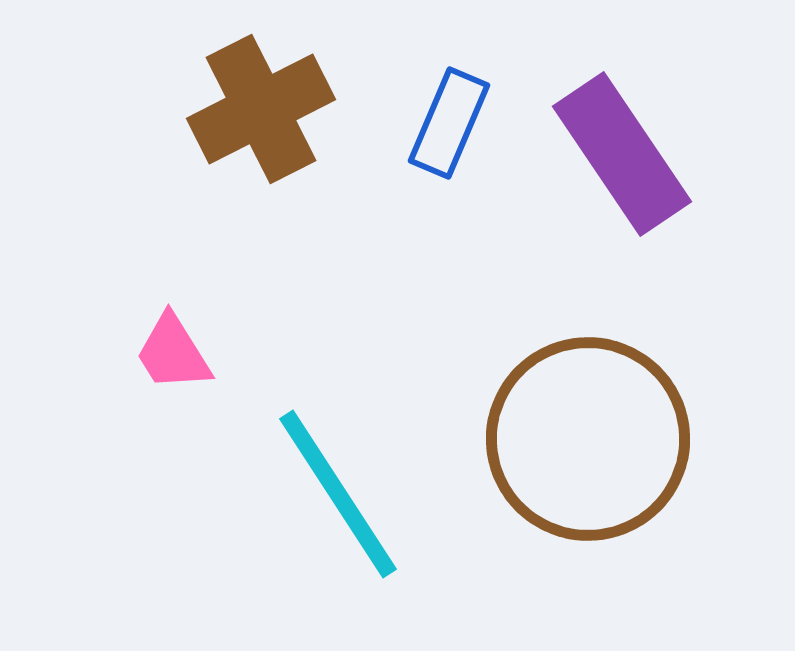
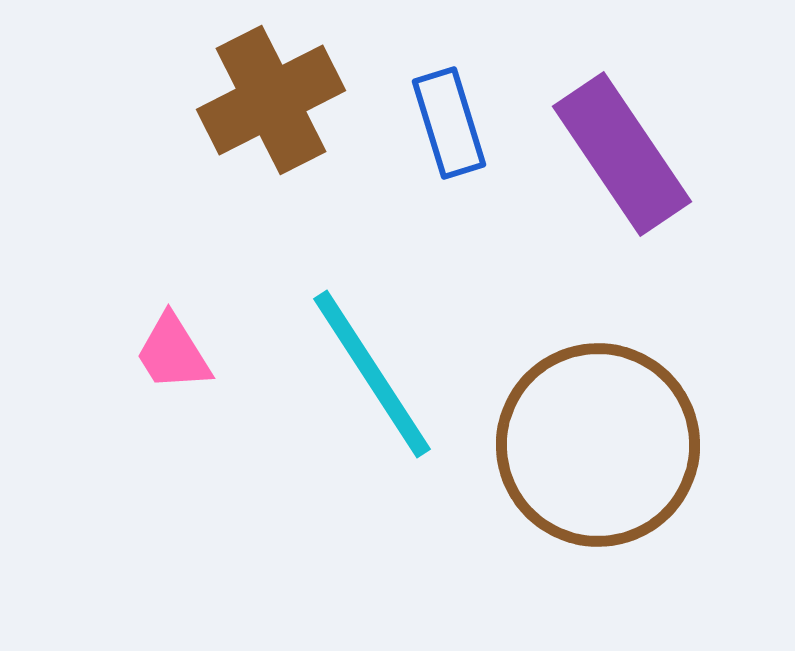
brown cross: moved 10 px right, 9 px up
blue rectangle: rotated 40 degrees counterclockwise
brown circle: moved 10 px right, 6 px down
cyan line: moved 34 px right, 120 px up
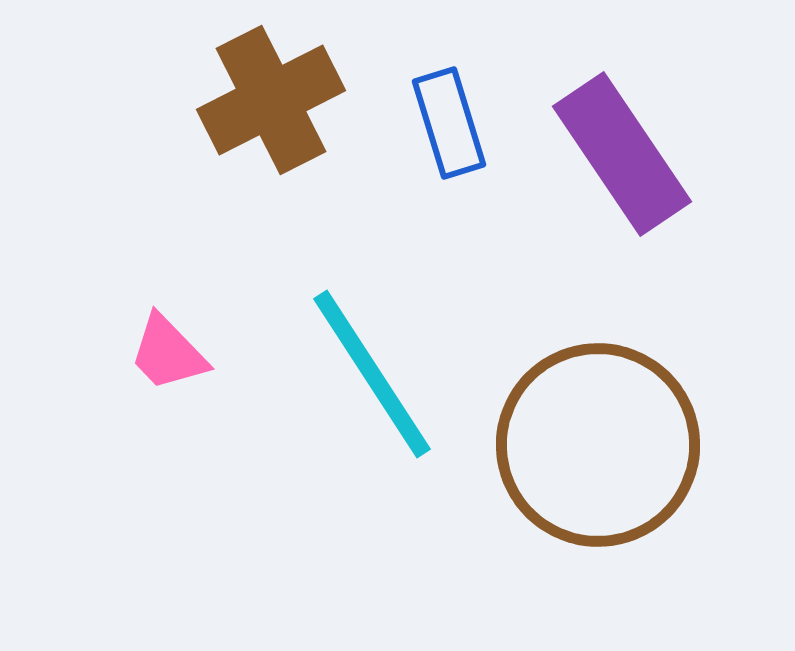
pink trapezoid: moved 5 px left; rotated 12 degrees counterclockwise
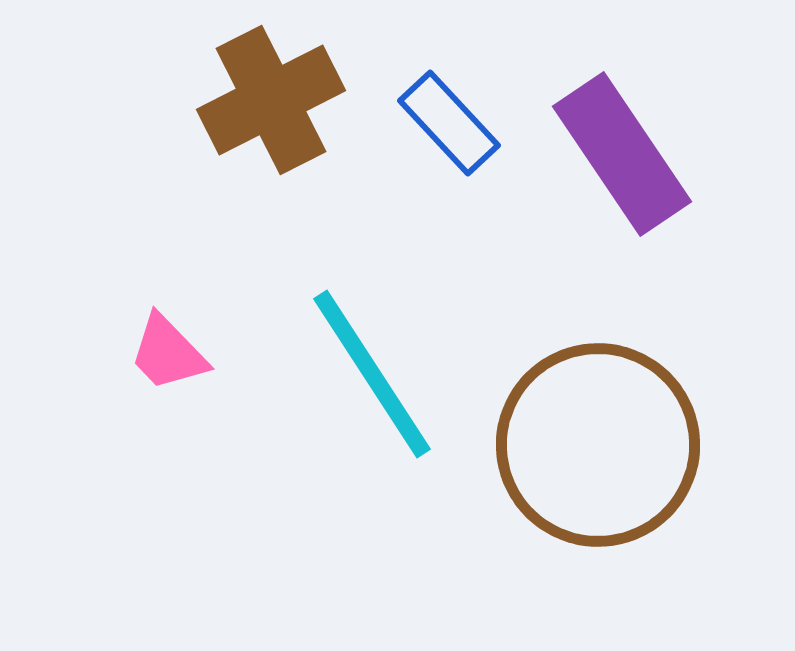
blue rectangle: rotated 26 degrees counterclockwise
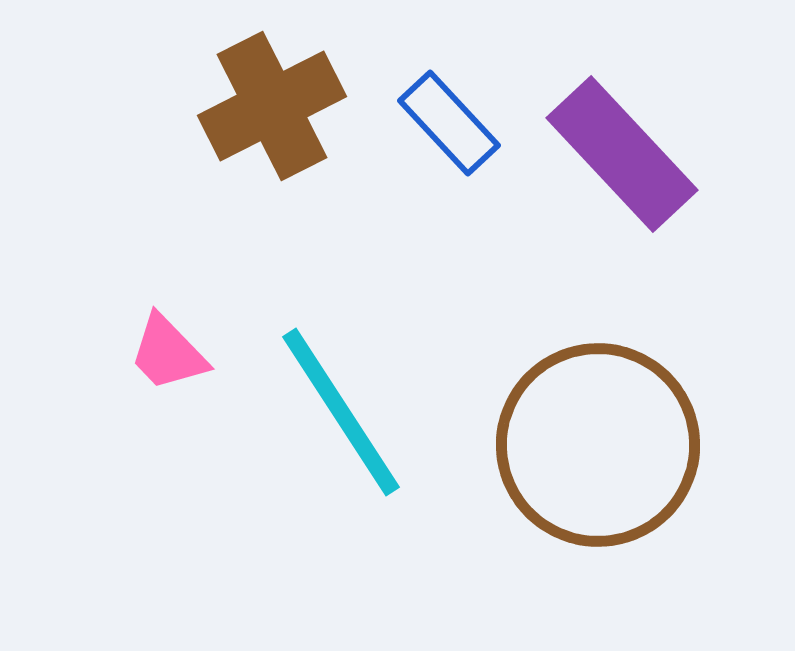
brown cross: moved 1 px right, 6 px down
purple rectangle: rotated 9 degrees counterclockwise
cyan line: moved 31 px left, 38 px down
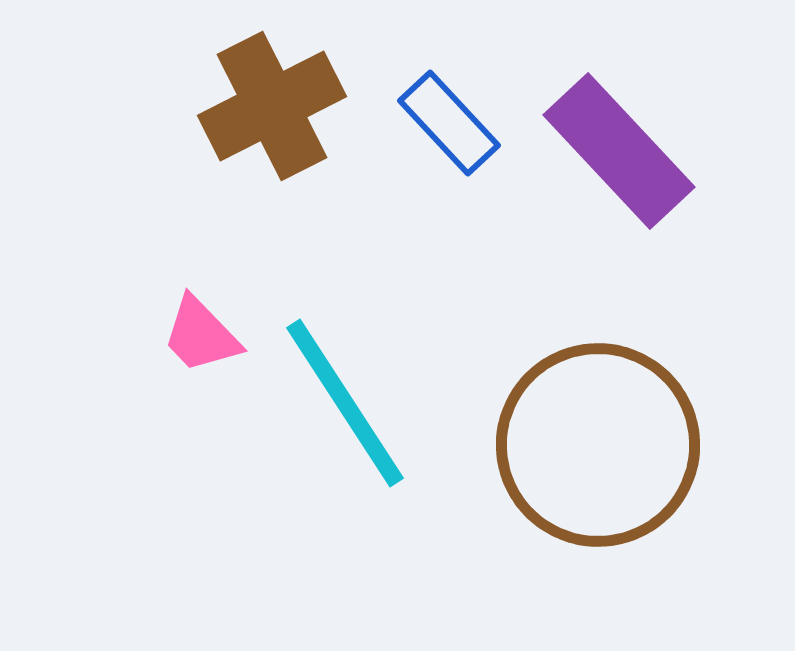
purple rectangle: moved 3 px left, 3 px up
pink trapezoid: moved 33 px right, 18 px up
cyan line: moved 4 px right, 9 px up
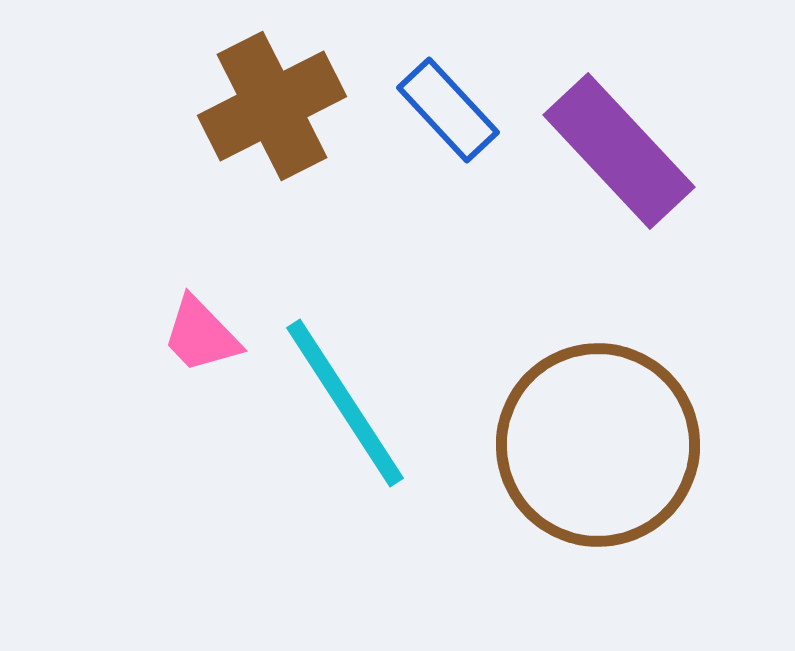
blue rectangle: moved 1 px left, 13 px up
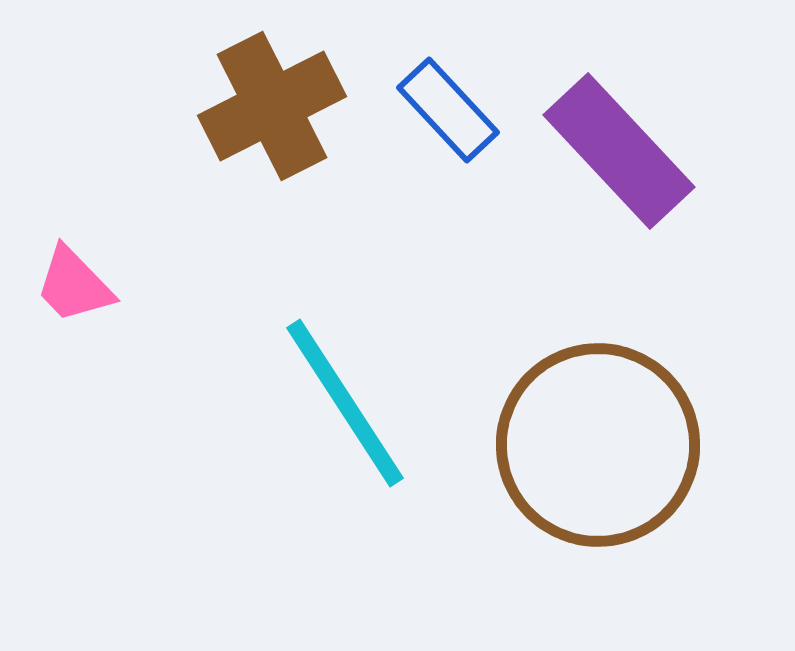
pink trapezoid: moved 127 px left, 50 px up
